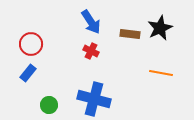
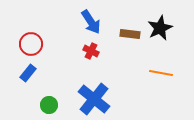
blue cross: rotated 24 degrees clockwise
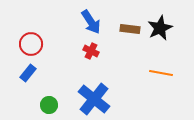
brown rectangle: moved 5 px up
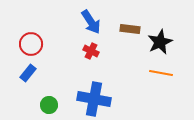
black star: moved 14 px down
blue cross: rotated 28 degrees counterclockwise
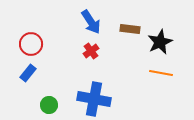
red cross: rotated 28 degrees clockwise
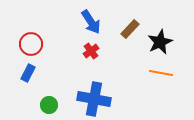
brown rectangle: rotated 54 degrees counterclockwise
blue rectangle: rotated 12 degrees counterclockwise
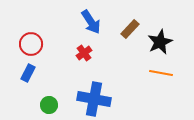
red cross: moved 7 px left, 2 px down
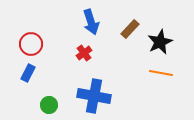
blue arrow: rotated 15 degrees clockwise
blue cross: moved 3 px up
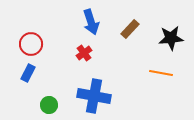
black star: moved 11 px right, 4 px up; rotated 20 degrees clockwise
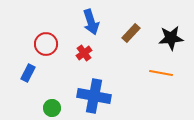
brown rectangle: moved 1 px right, 4 px down
red circle: moved 15 px right
green circle: moved 3 px right, 3 px down
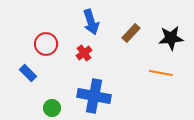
blue rectangle: rotated 72 degrees counterclockwise
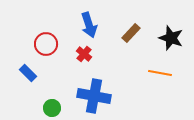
blue arrow: moved 2 px left, 3 px down
black star: rotated 25 degrees clockwise
red cross: moved 1 px down; rotated 14 degrees counterclockwise
orange line: moved 1 px left
